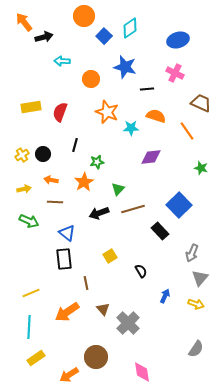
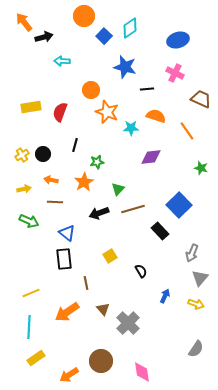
orange circle at (91, 79): moved 11 px down
brown trapezoid at (201, 103): moved 4 px up
brown circle at (96, 357): moved 5 px right, 4 px down
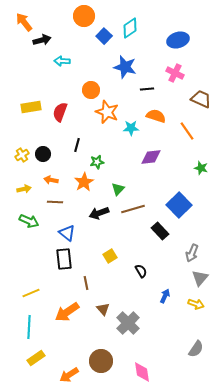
black arrow at (44, 37): moved 2 px left, 3 px down
black line at (75, 145): moved 2 px right
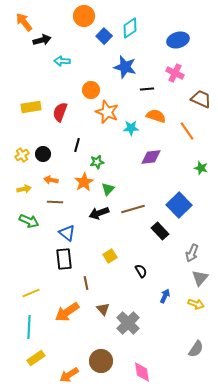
green triangle at (118, 189): moved 10 px left
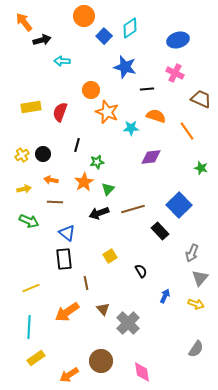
yellow line at (31, 293): moved 5 px up
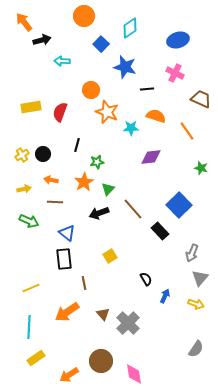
blue square at (104, 36): moved 3 px left, 8 px down
brown line at (133, 209): rotated 65 degrees clockwise
black semicircle at (141, 271): moved 5 px right, 8 px down
brown line at (86, 283): moved 2 px left
brown triangle at (103, 309): moved 5 px down
pink diamond at (142, 372): moved 8 px left, 2 px down
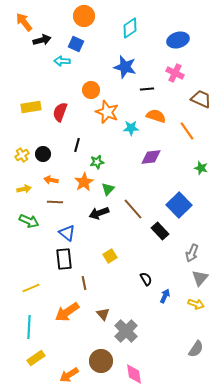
blue square at (101, 44): moved 25 px left; rotated 21 degrees counterclockwise
gray cross at (128, 323): moved 2 px left, 8 px down
